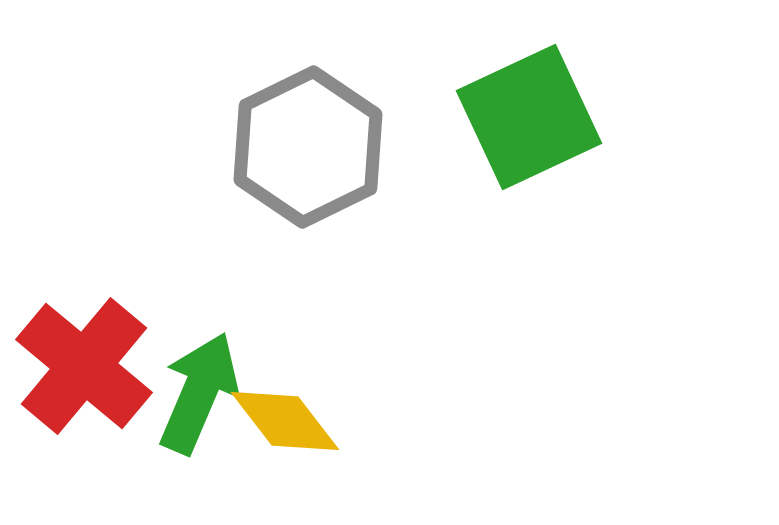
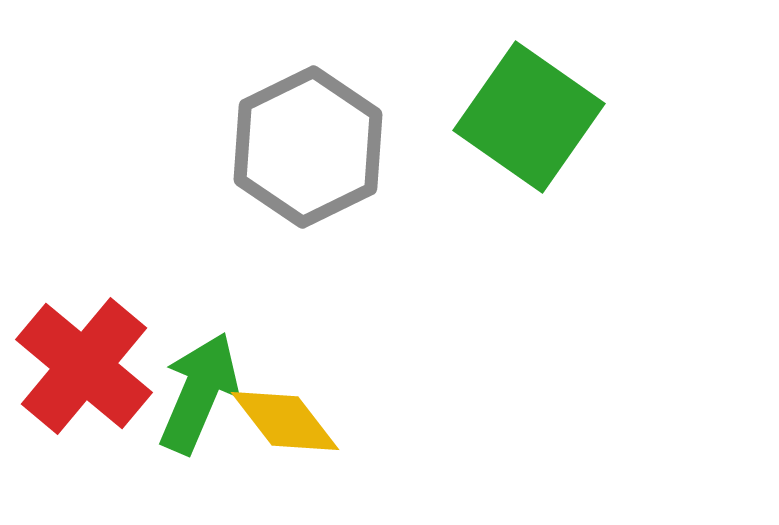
green square: rotated 30 degrees counterclockwise
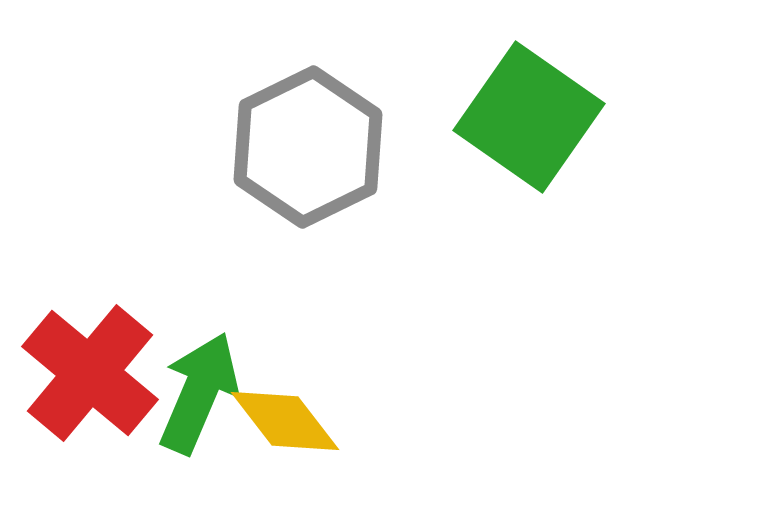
red cross: moved 6 px right, 7 px down
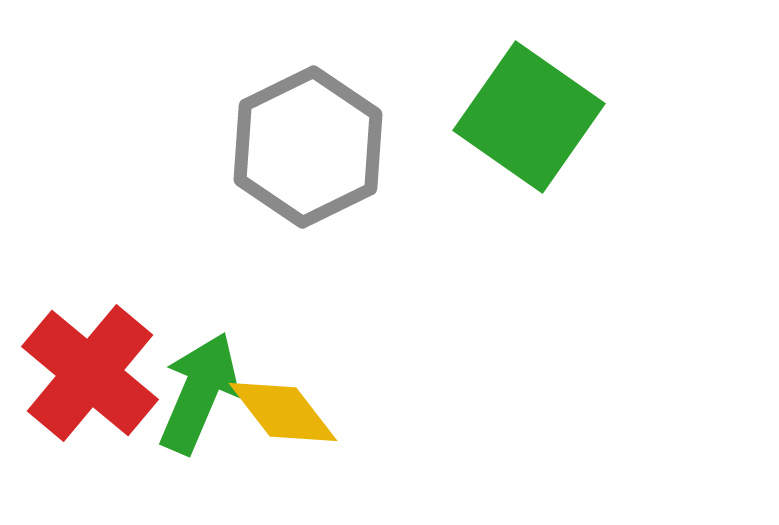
yellow diamond: moved 2 px left, 9 px up
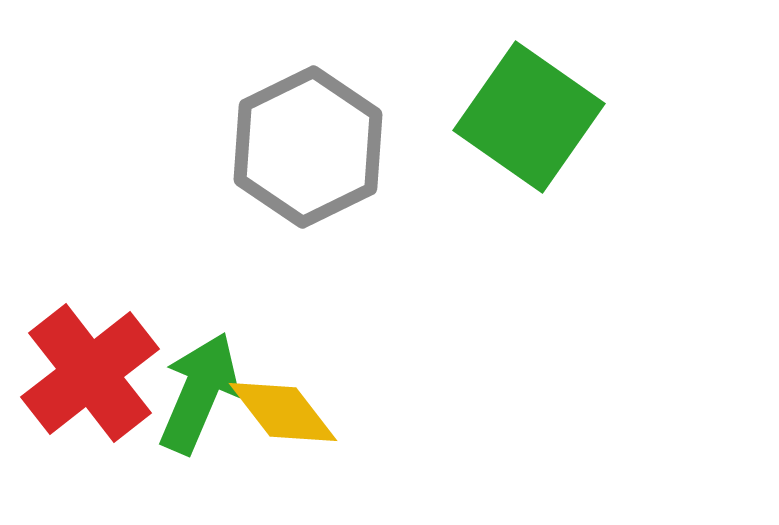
red cross: rotated 12 degrees clockwise
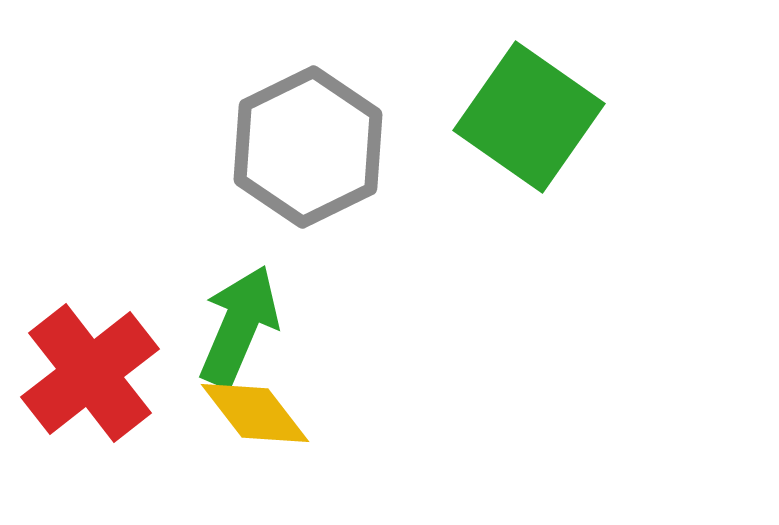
green arrow: moved 40 px right, 67 px up
yellow diamond: moved 28 px left, 1 px down
